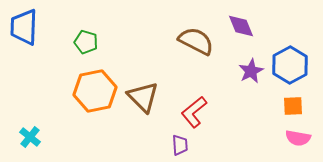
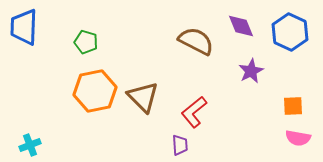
blue hexagon: moved 33 px up; rotated 6 degrees counterclockwise
cyan cross: moved 8 px down; rotated 30 degrees clockwise
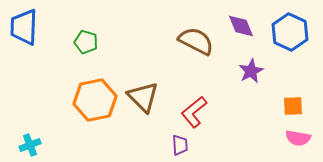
orange hexagon: moved 9 px down
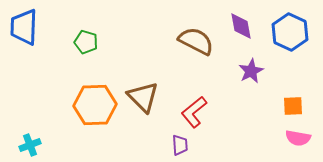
purple diamond: rotated 12 degrees clockwise
orange hexagon: moved 5 px down; rotated 9 degrees clockwise
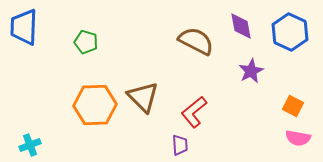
orange square: rotated 30 degrees clockwise
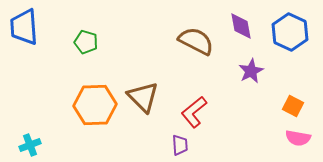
blue trapezoid: rotated 6 degrees counterclockwise
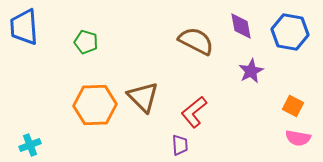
blue hexagon: rotated 15 degrees counterclockwise
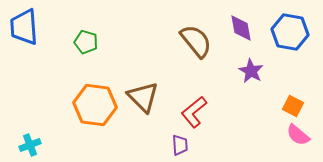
purple diamond: moved 2 px down
brown semicircle: rotated 24 degrees clockwise
purple star: rotated 15 degrees counterclockwise
orange hexagon: rotated 9 degrees clockwise
pink semicircle: moved 3 px up; rotated 30 degrees clockwise
